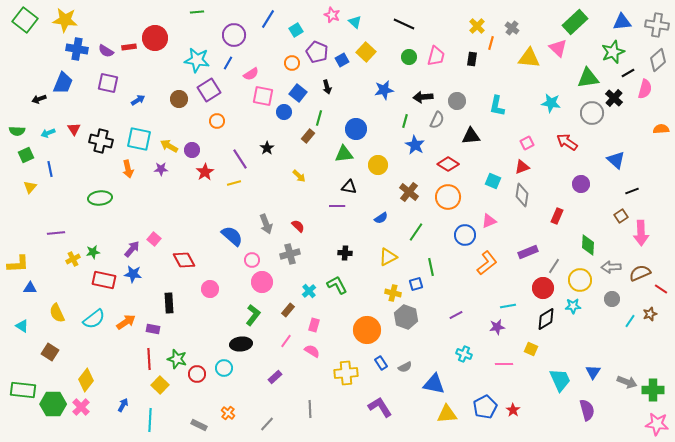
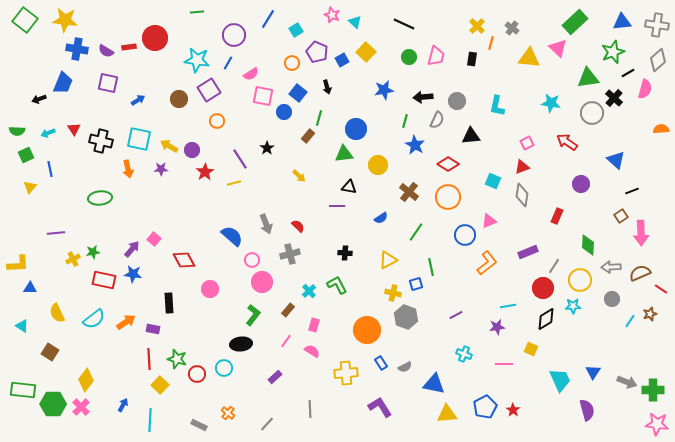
yellow triangle at (388, 257): moved 3 px down
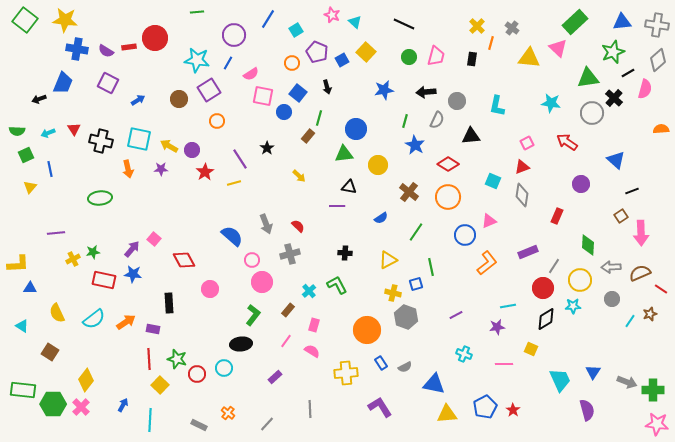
purple square at (108, 83): rotated 15 degrees clockwise
black arrow at (423, 97): moved 3 px right, 5 px up
